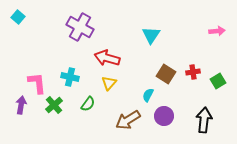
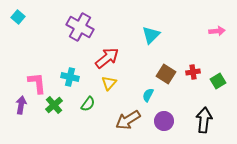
cyan triangle: rotated 12 degrees clockwise
red arrow: rotated 125 degrees clockwise
purple circle: moved 5 px down
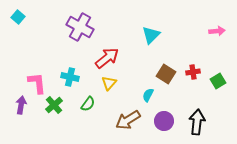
black arrow: moved 7 px left, 2 px down
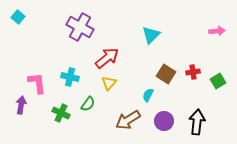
green cross: moved 7 px right, 8 px down; rotated 24 degrees counterclockwise
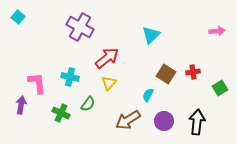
green square: moved 2 px right, 7 px down
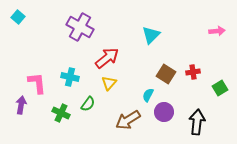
purple circle: moved 9 px up
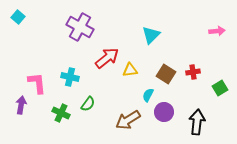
yellow triangle: moved 21 px right, 13 px up; rotated 42 degrees clockwise
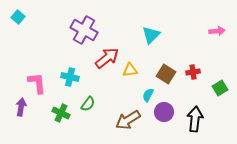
purple cross: moved 4 px right, 3 px down
purple arrow: moved 2 px down
black arrow: moved 2 px left, 3 px up
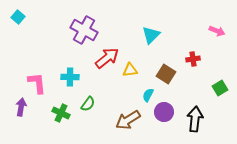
pink arrow: rotated 28 degrees clockwise
red cross: moved 13 px up
cyan cross: rotated 12 degrees counterclockwise
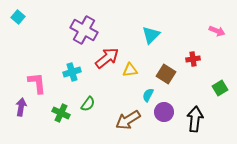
cyan cross: moved 2 px right, 5 px up; rotated 18 degrees counterclockwise
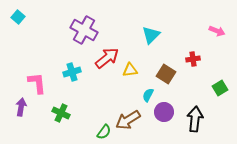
green semicircle: moved 16 px right, 28 px down
